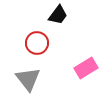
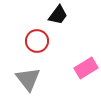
red circle: moved 2 px up
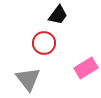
red circle: moved 7 px right, 2 px down
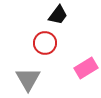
red circle: moved 1 px right
gray triangle: rotated 8 degrees clockwise
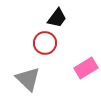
black trapezoid: moved 1 px left, 3 px down
gray triangle: rotated 16 degrees counterclockwise
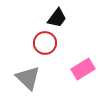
pink rectangle: moved 3 px left, 1 px down
gray triangle: moved 1 px up
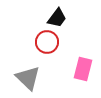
red circle: moved 2 px right, 1 px up
pink rectangle: rotated 45 degrees counterclockwise
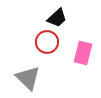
black trapezoid: rotated 10 degrees clockwise
pink rectangle: moved 16 px up
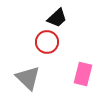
pink rectangle: moved 21 px down
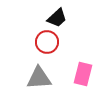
gray triangle: moved 11 px right; rotated 48 degrees counterclockwise
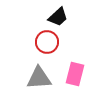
black trapezoid: moved 1 px right, 1 px up
pink rectangle: moved 8 px left
